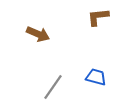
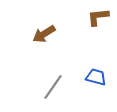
brown arrow: moved 6 px right; rotated 125 degrees clockwise
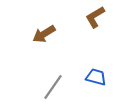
brown L-shape: moved 3 px left; rotated 25 degrees counterclockwise
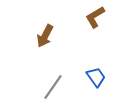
brown arrow: moved 1 px right, 2 px down; rotated 30 degrees counterclockwise
blue trapezoid: rotated 40 degrees clockwise
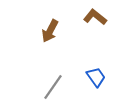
brown L-shape: rotated 70 degrees clockwise
brown arrow: moved 5 px right, 5 px up
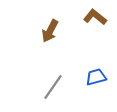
blue trapezoid: rotated 70 degrees counterclockwise
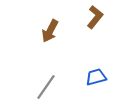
brown L-shape: rotated 90 degrees clockwise
gray line: moved 7 px left
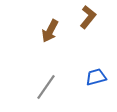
brown L-shape: moved 7 px left
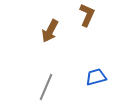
brown L-shape: moved 1 px left, 2 px up; rotated 15 degrees counterclockwise
gray line: rotated 12 degrees counterclockwise
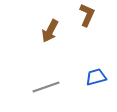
gray line: rotated 48 degrees clockwise
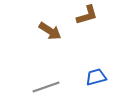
brown L-shape: rotated 50 degrees clockwise
brown arrow: rotated 85 degrees counterclockwise
